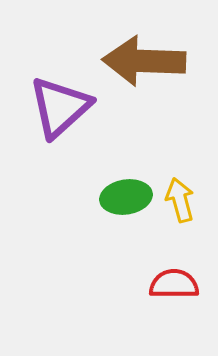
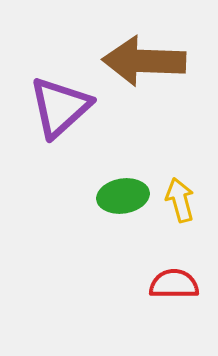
green ellipse: moved 3 px left, 1 px up
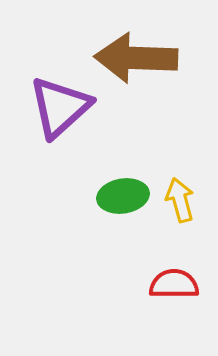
brown arrow: moved 8 px left, 3 px up
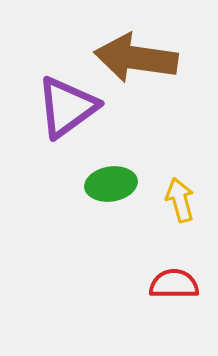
brown arrow: rotated 6 degrees clockwise
purple triangle: moved 7 px right; rotated 6 degrees clockwise
green ellipse: moved 12 px left, 12 px up
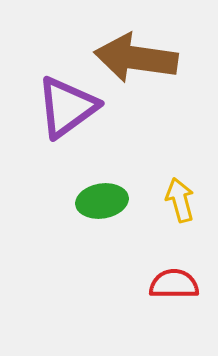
green ellipse: moved 9 px left, 17 px down
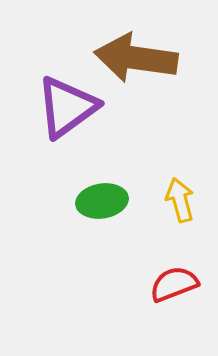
red semicircle: rotated 21 degrees counterclockwise
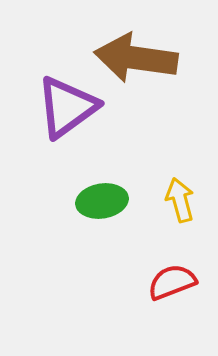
red semicircle: moved 2 px left, 2 px up
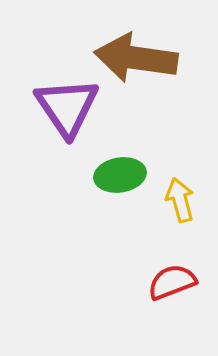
purple triangle: rotated 28 degrees counterclockwise
green ellipse: moved 18 px right, 26 px up
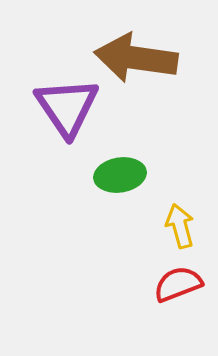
yellow arrow: moved 26 px down
red semicircle: moved 6 px right, 2 px down
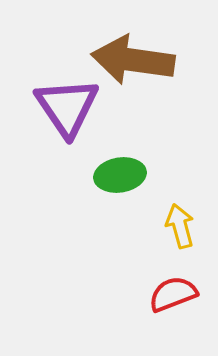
brown arrow: moved 3 px left, 2 px down
red semicircle: moved 5 px left, 10 px down
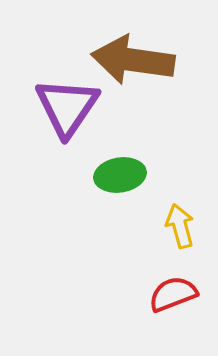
purple triangle: rotated 8 degrees clockwise
